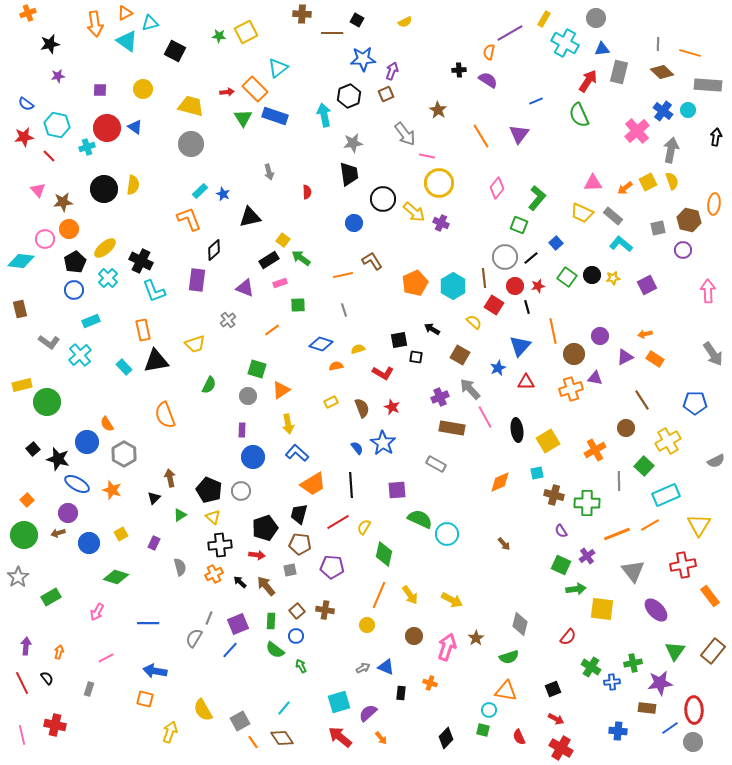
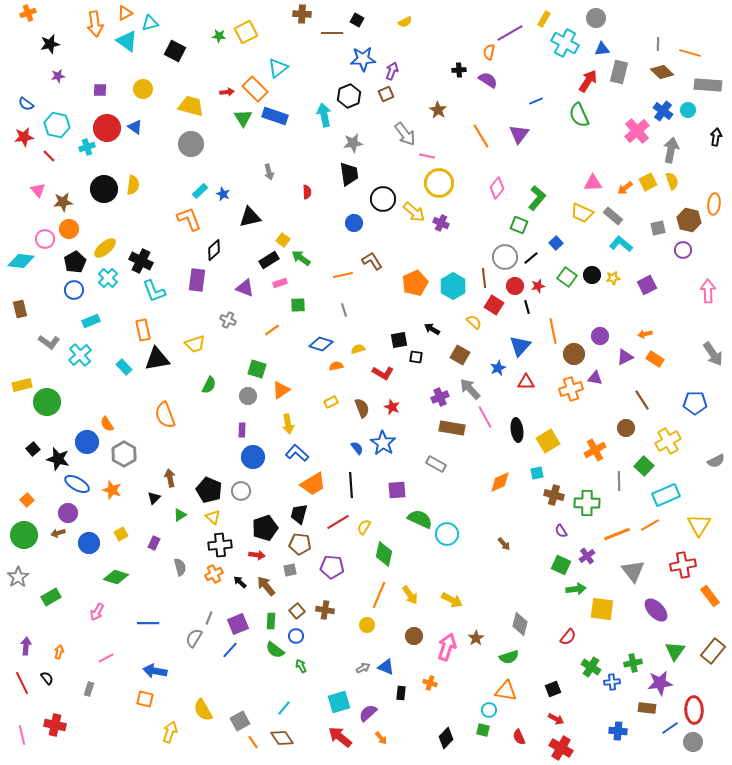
gray cross at (228, 320): rotated 28 degrees counterclockwise
black triangle at (156, 361): moved 1 px right, 2 px up
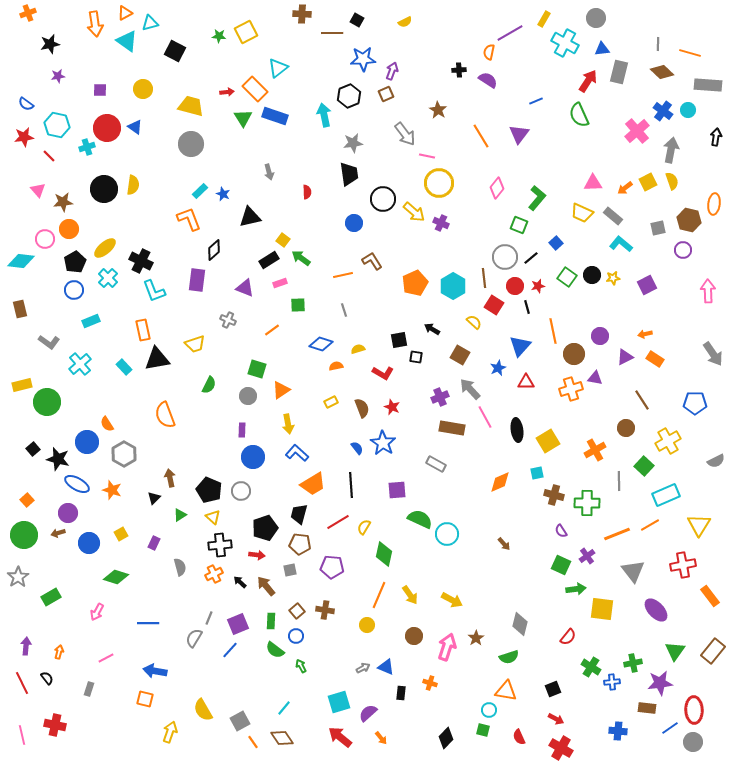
cyan cross at (80, 355): moved 9 px down
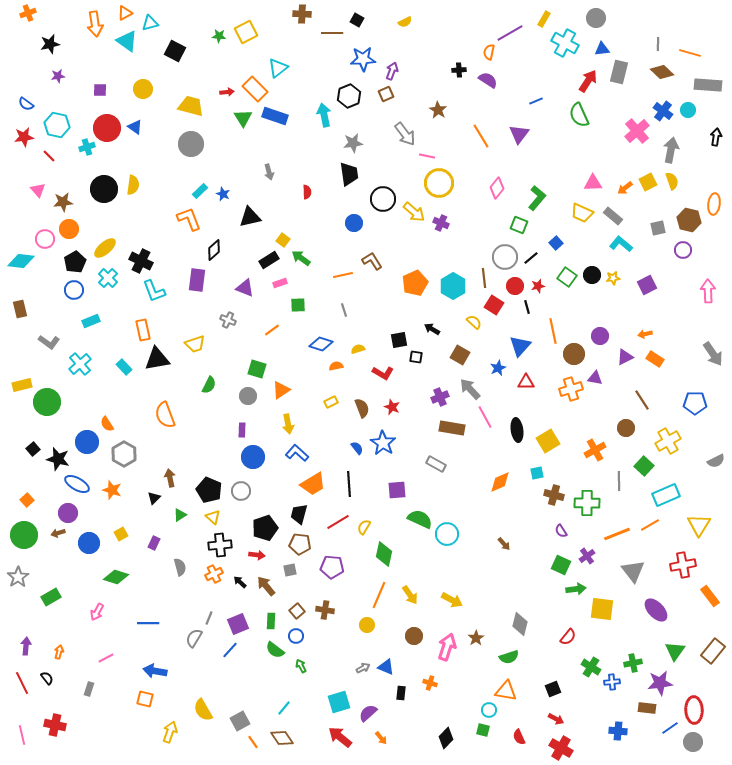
black line at (351, 485): moved 2 px left, 1 px up
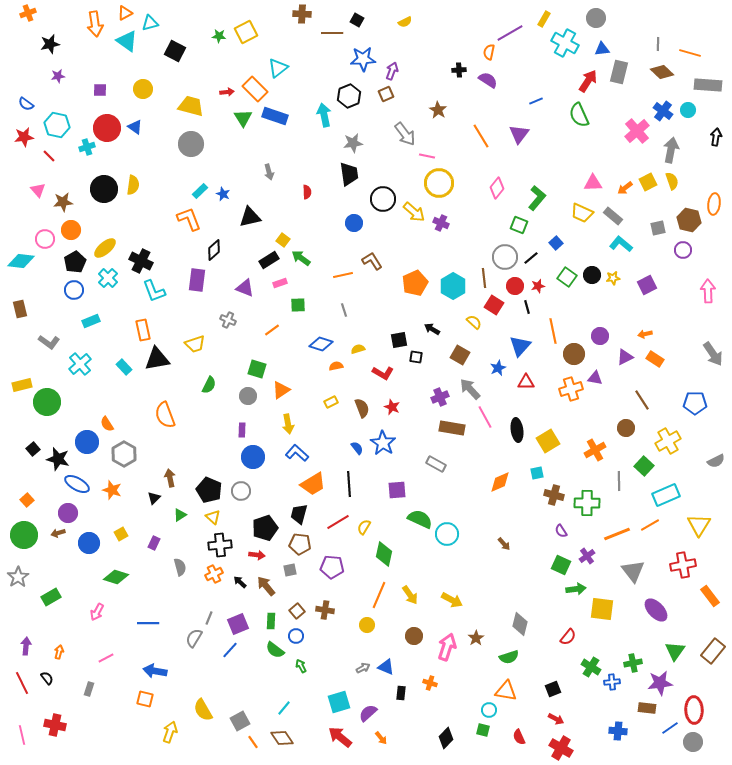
orange circle at (69, 229): moved 2 px right, 1 px down
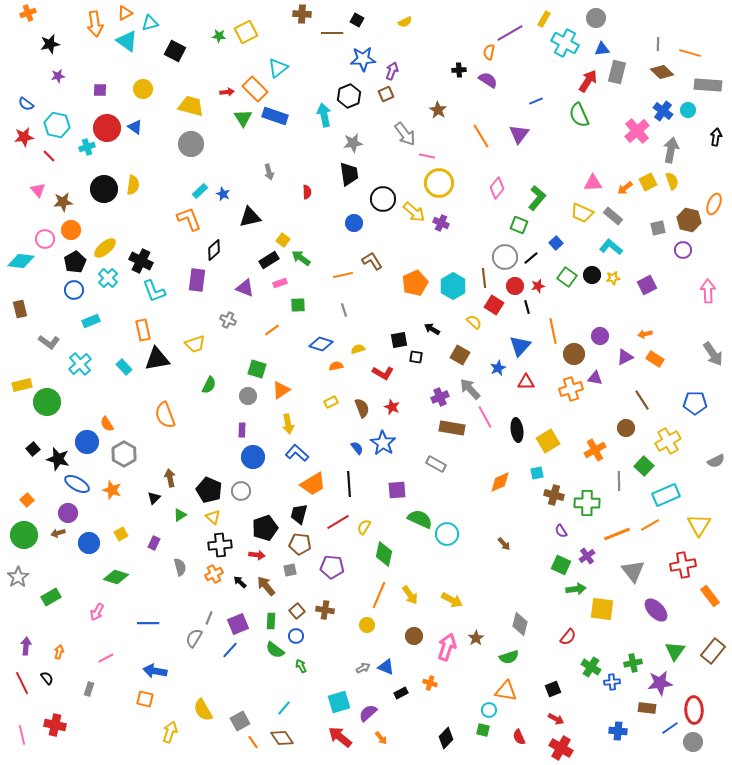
gray rectangle at (619, 72): moved 2 px left
orange ellipse at (714, 204): rotated 15 degrees clockwise
cyan L-shape at (621, 244): moved 10 px left, 3 px down
black rectangle at (401, 693): rotated 56 degrees clockwise
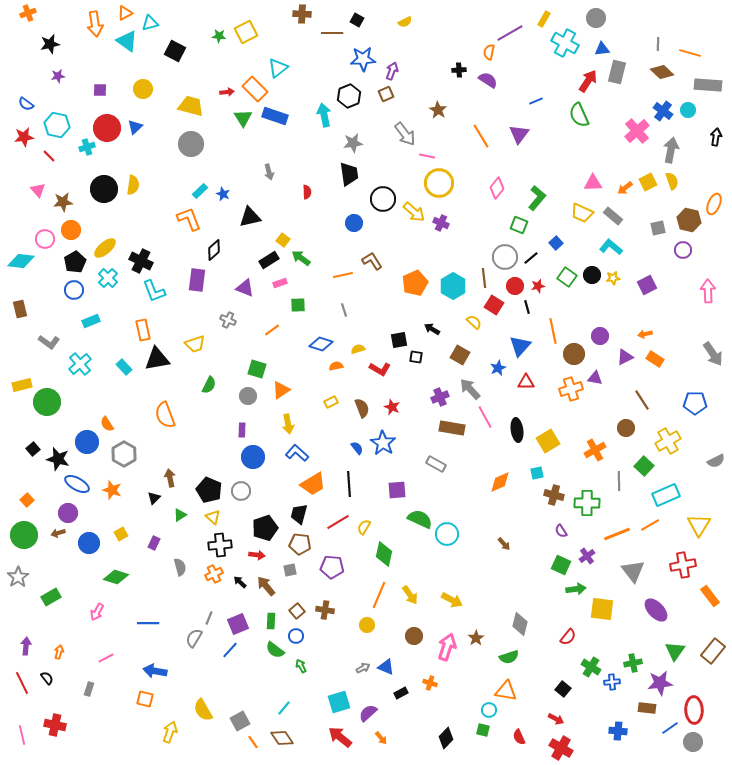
blue triangle at (135, 127): rotated 42 degrees clockwise
red L-shape at (383, 373): moved 3 px left, 4 px up
black square at (553, 689): moved 10 px right; rotated 28 degrees counterclockwise
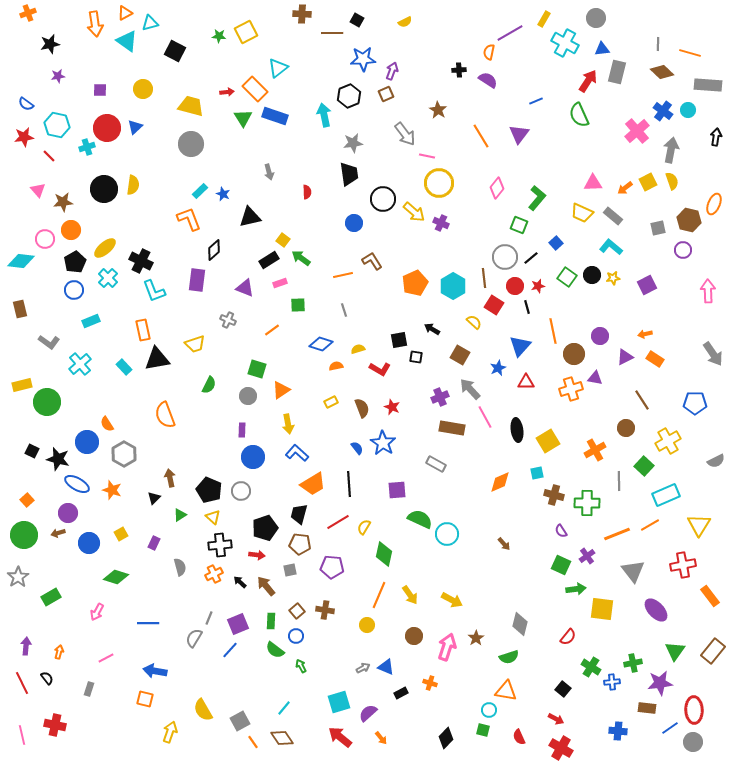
black square at (33, 449): moved 1 px left, 2 px down; rotated 24 degrees counterclockwise
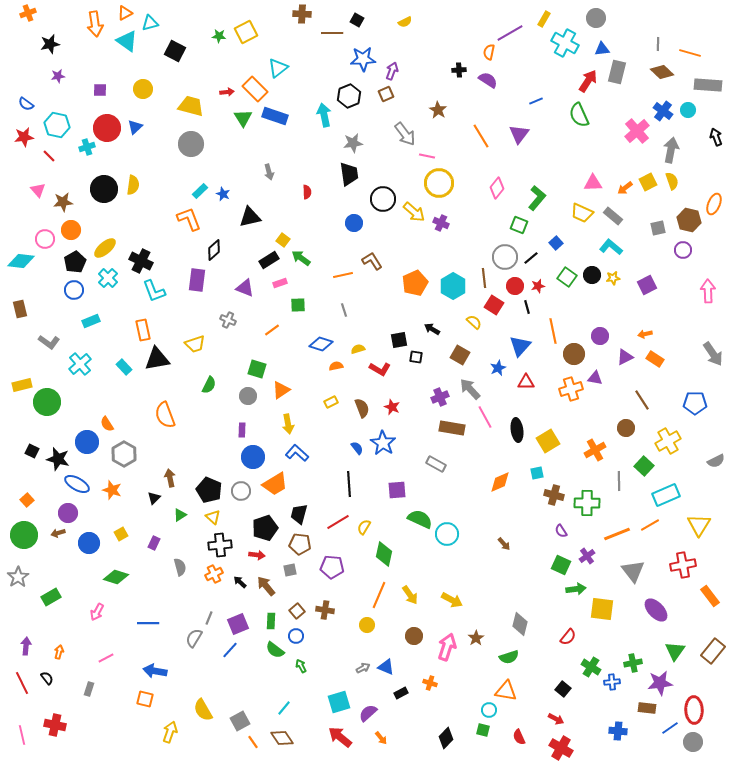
black arrow at (716, 137): rotated 30 degrees counterclockwise
orange trapezoid at (313, 484): moved 38 px left
